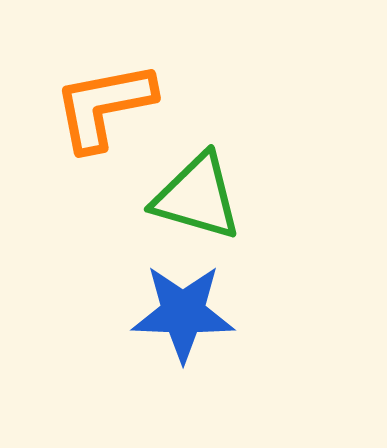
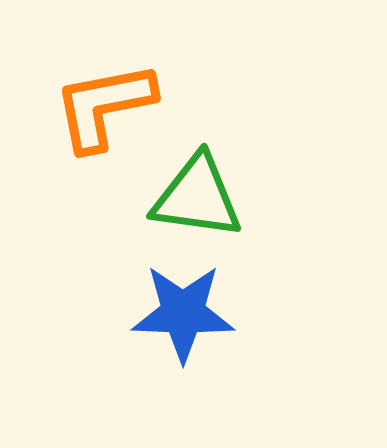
green triangle: rotated 8 degrees counterclockwise
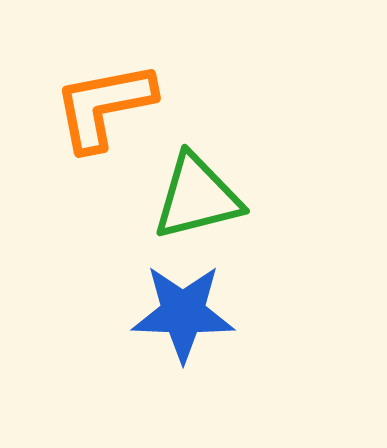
green triangle: rotated 22 degrees counterclockwise
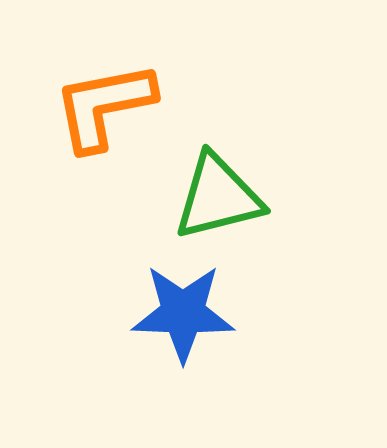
green triangle: moved 21 px right
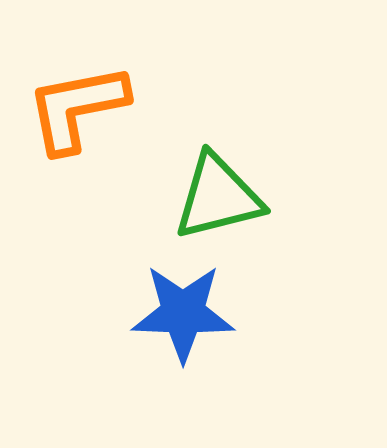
orange L-shape: moved 27 px left, 2 px down
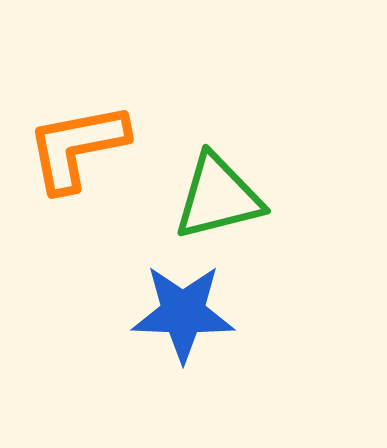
orange L-shape: moved 39 px down
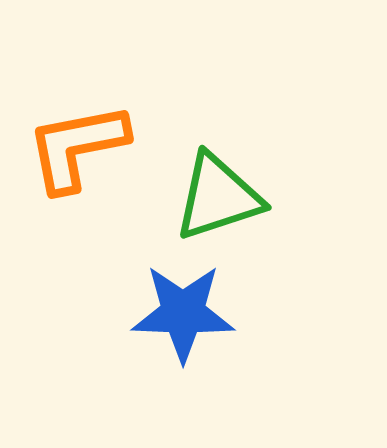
green triangle: rotated 4 degrees counterclockwise
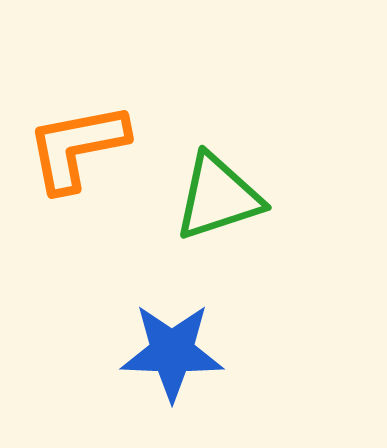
blue star: moved 11 px left, 39 px down
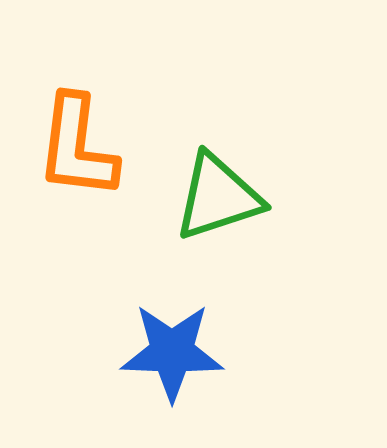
orange L-shape: rotated 72 degrees counterclockwise
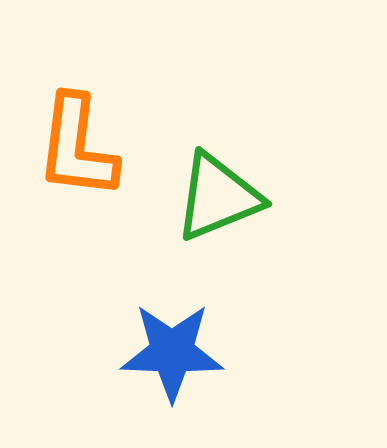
green triangle: rotated 4 degrees counterclockwise
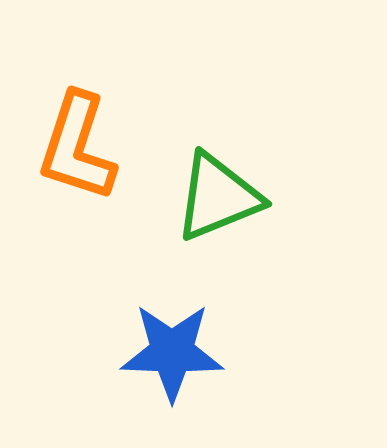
orange L-shape: rotated 11 degrees clockwise
